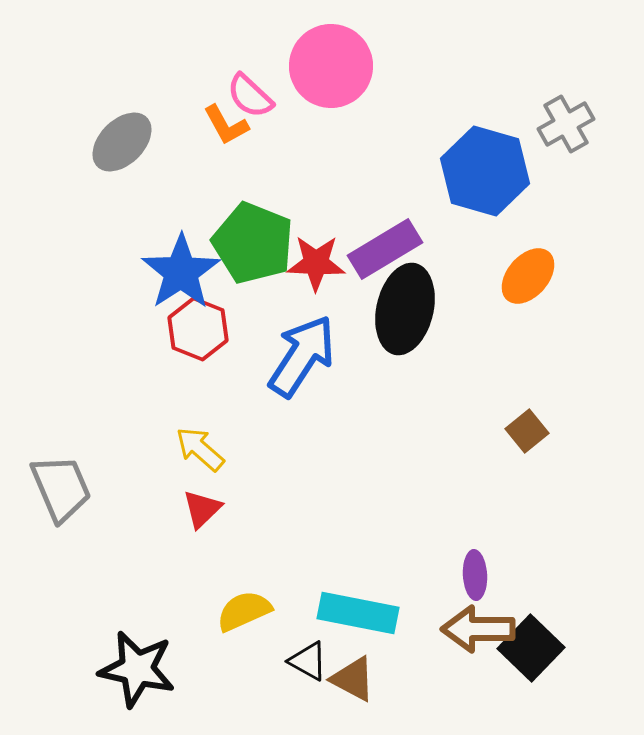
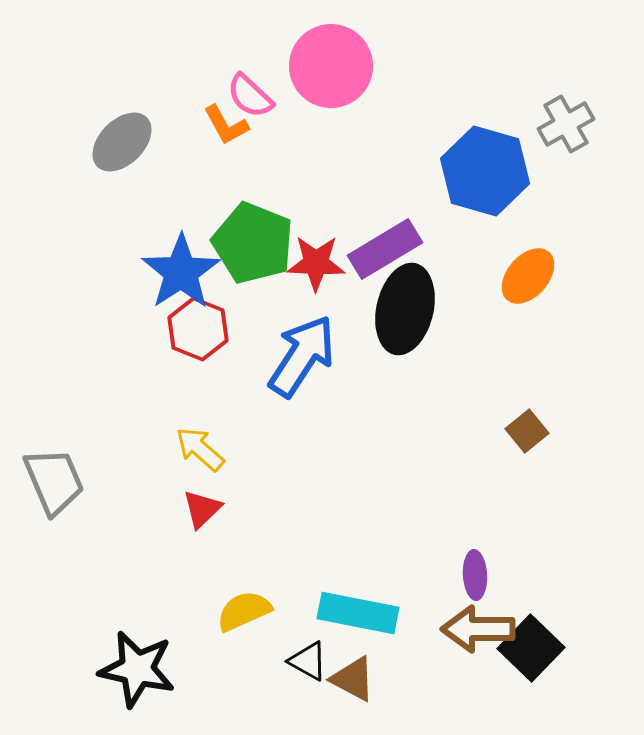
gray trapezoid: moved 7 px left, 7 px up
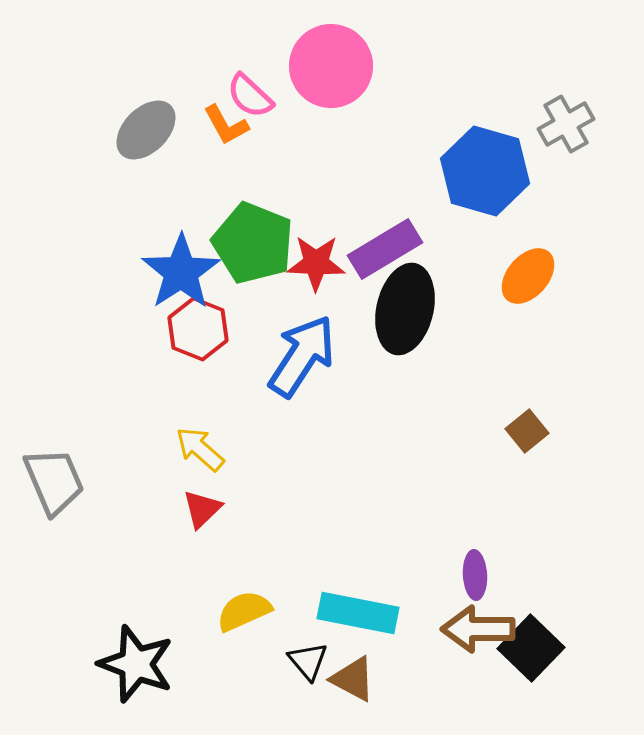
gray ellipse: moved 24 px right, 12 px up
black triangle: rotated 21 degrees clockwise
black star: moved 1 px left, 5 px up; rotated 8 degrees clockwise
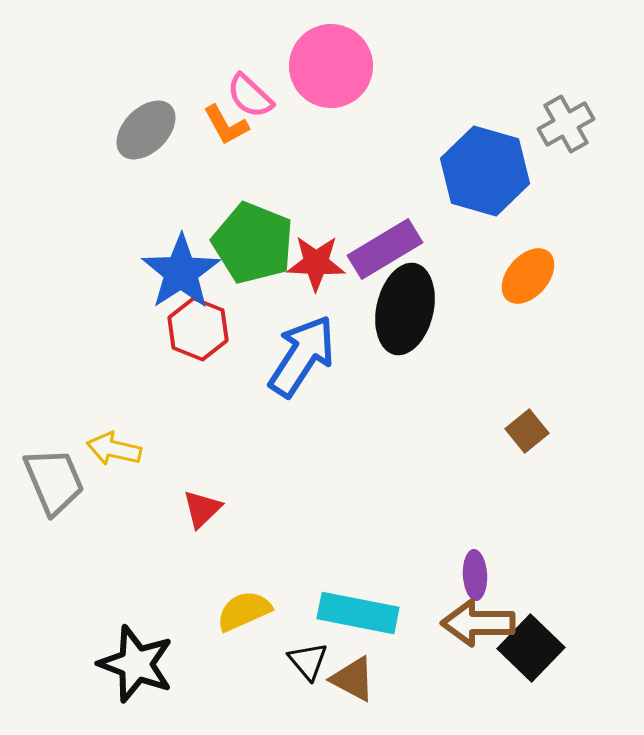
yellow arrow: moved 86 px left; rotated 28 degrees counterclockwise
brown arrow: moved 6 px up
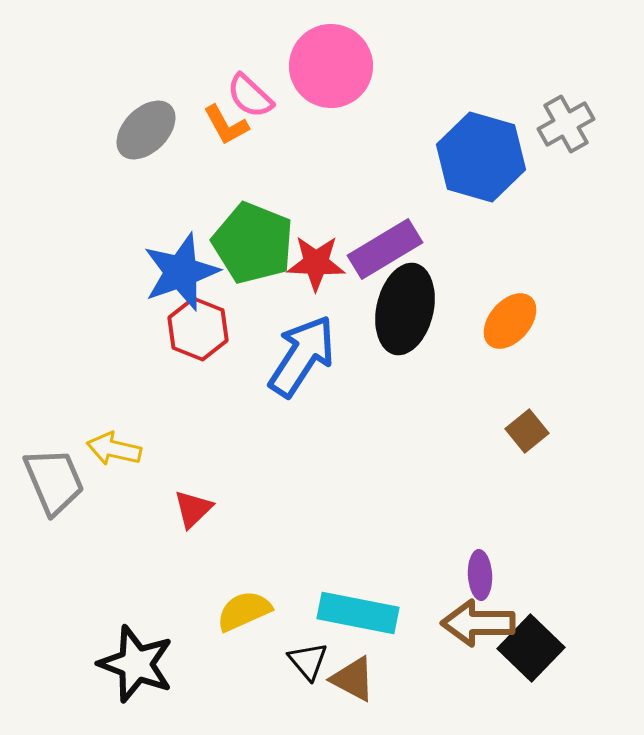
blue hexagon: moved 4 px left, 14 px up
blue star: rotated 14 degrees clockwise
orange ellipse: moved 18 px left, 45 px down
red triangle: moved 9 px left
purple ellipse: moved 5 px right
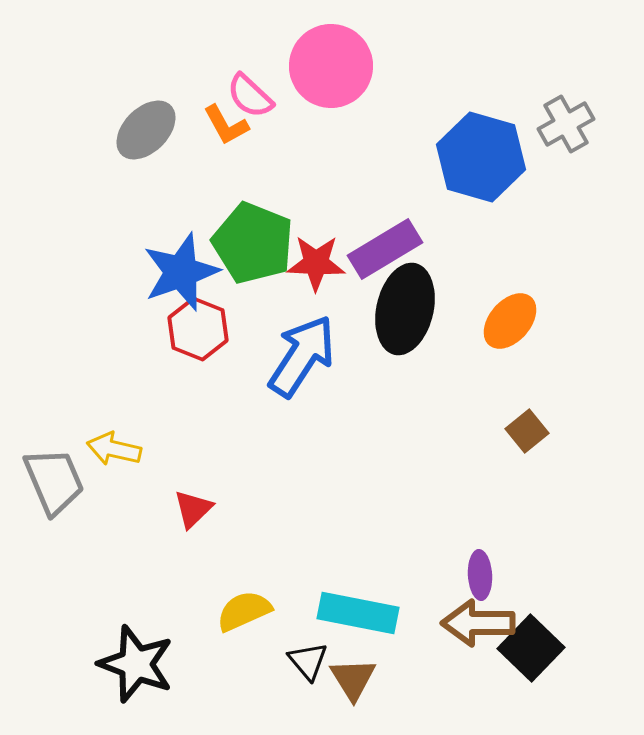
brown triangle: rotated 30 degrees clockwise
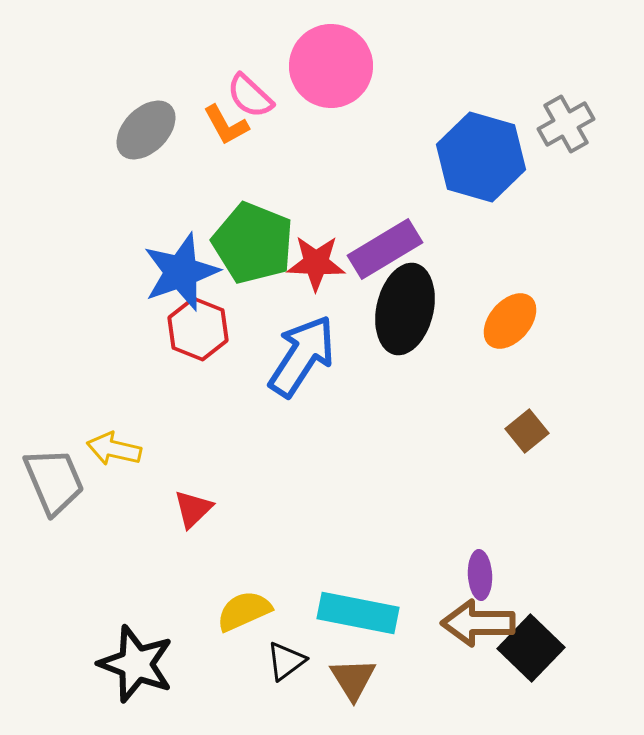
black triangle: moved 22 px left; rotated 33 degrees clockwise
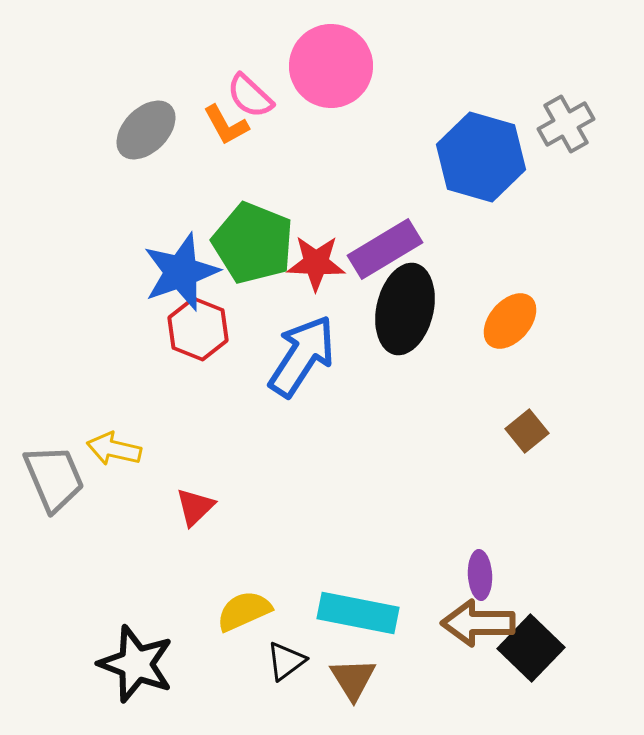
gray trapezoid: moved 3 px up
red triangle: moved 2 px right, 2 px up
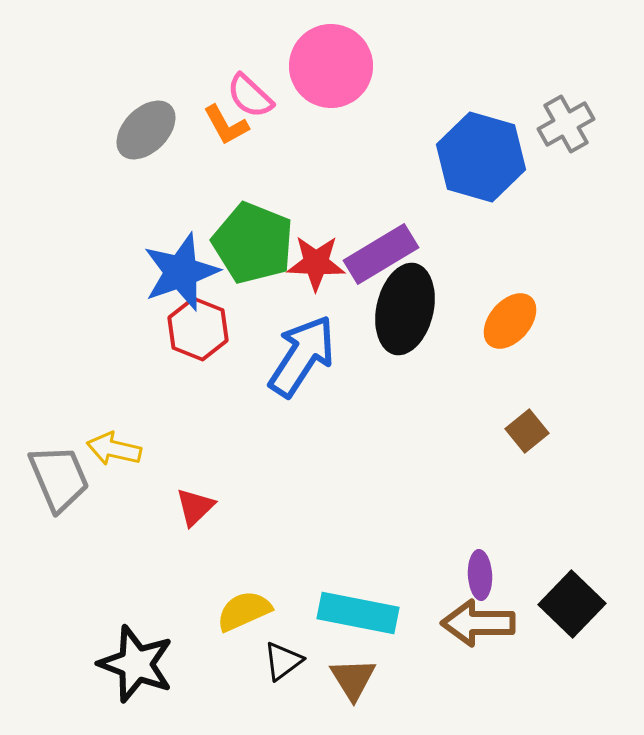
purple rectangle: moved 4 px left, 5 px down
gray trapezoid: moved 5 px right
black square: moved 41 px right, 44 px up
black triangle: moved 3 px left
